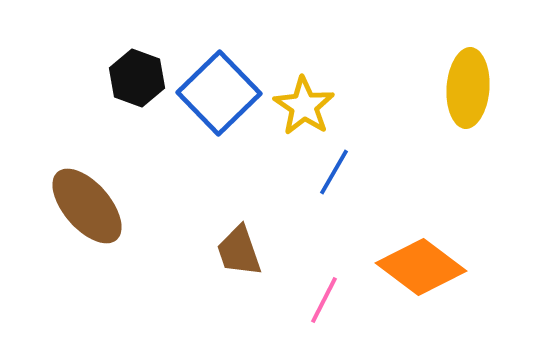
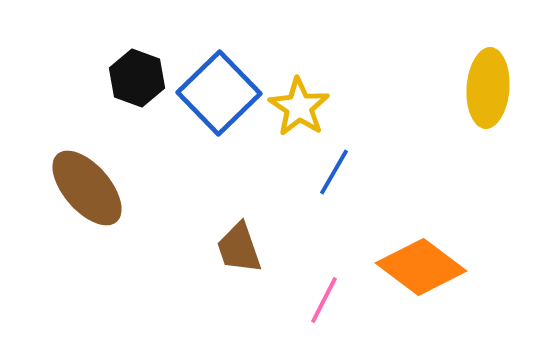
yellow ellipse: moved 20 px right
yellow star: moved 5 px left, 1 px down
brown ellipse: moved 18 px up
brown trapezoid: moved 3 px up
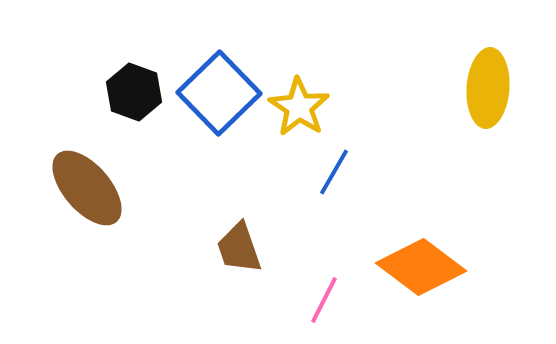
black hexagon: moved 3 px left, 14 px down
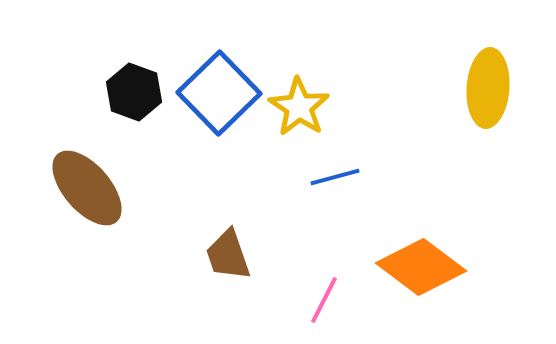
blue line: moved 1 px right, 5 px down; rotated 45 degrees clockwise
brown trapezoid: moved 11 px left, 7 px down
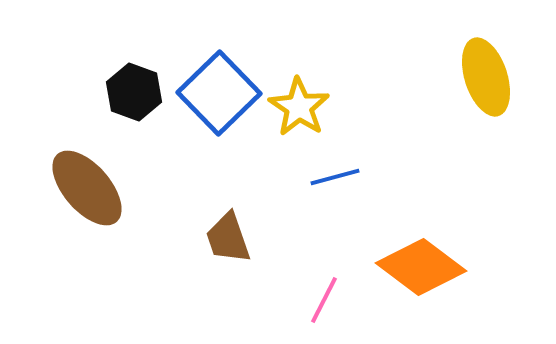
yellow ellipse: moved 2 px left, 11 px up; rotated 22 degrees counterclockwise
brown trapezoid: moved 17 px up
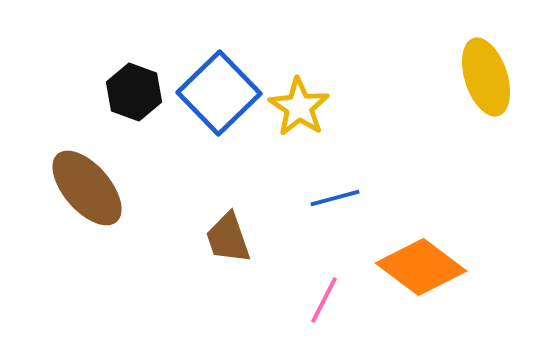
blue line: moved 21 px down
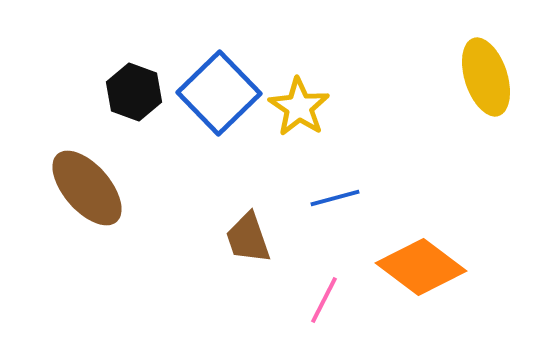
brown trapezoid: moved 20 px right
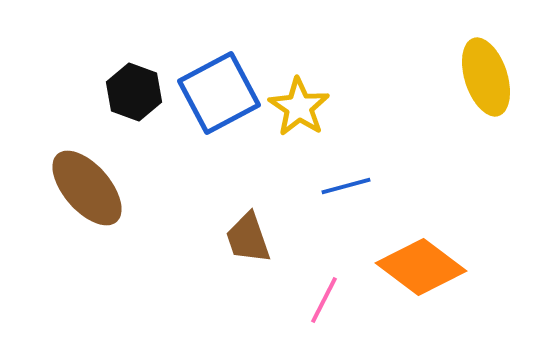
blue square: rotated 16 degrees clockwise
blue line: moved 11 px right, 12 px up
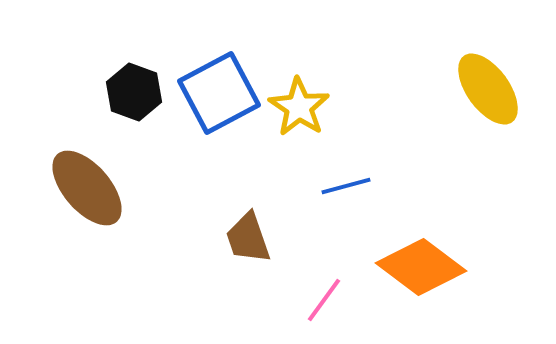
yellow ellipse: moved 2 px right, 12 px down; rotated 18 degrees counterclockwise
pink line: rotated 9 degrees clockwise
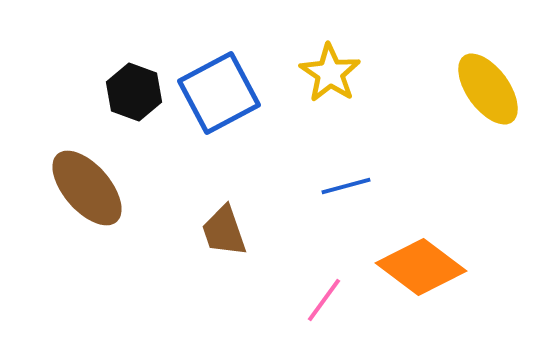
yellow star: moved 31 px right, 34 px up
brown trapezoid: moved 24 px left, 7 px up
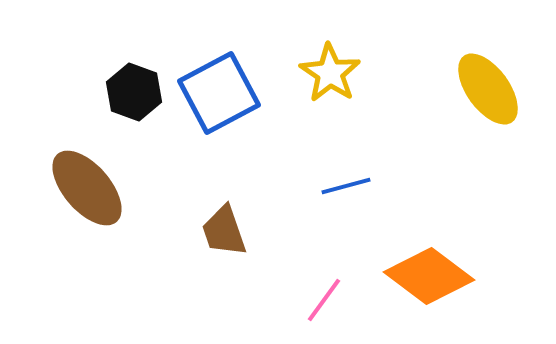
orange diamond: moved 8 px right, 9 px down
